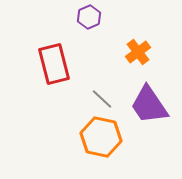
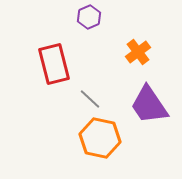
gray line: moved 12 px left
orange hexagon: moved 1 px left, 1 px down
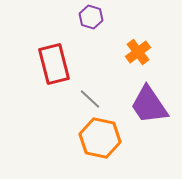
purple hexagon: moved 2 px right; rotated 20 degrees counterclockwise
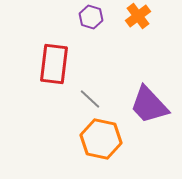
orange cross: moved 36 px up
red rectangle: rotated 21 degrees clockwise
purple trapezoid: rotated 9 degrees counterclockwise
orange hexagon: moved 1 px right, 1 px down
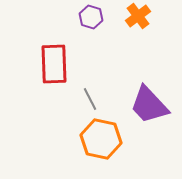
red rectangle: rotated 9 degrees counterclockwise
gray line: rotated 20 degrees clockwise
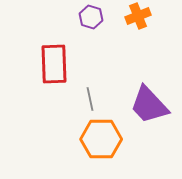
orange cross: rotated 15 degrees clockwise
gray line: rotated 15 degrees clockwise
orange hexagon: rotated 12 degrees counterclockwise
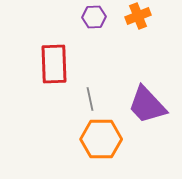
purple hexagon: moved 3 px right; rotated 20 degrees counterclockwise
purple trapezoid: moved 2 px left
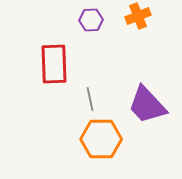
purple hexagon: moved 3 px left, 3 px down
